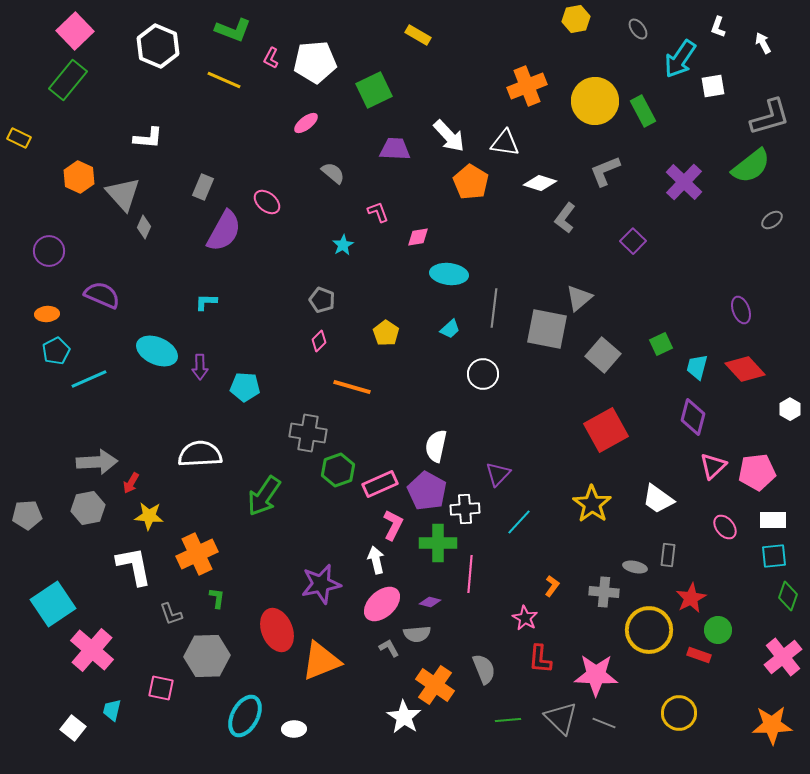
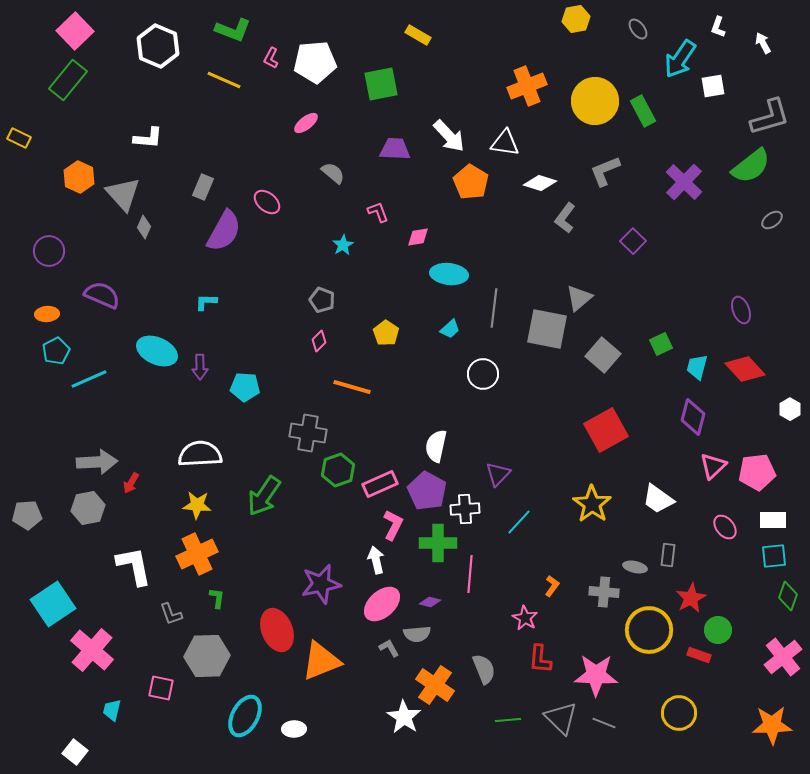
green square at (374, 90): moved 7 px right, 6 px up; rotated 15 degrees clockwise
yellow star at (149, 516): moved 48 px right, 11 px up
white square at (73, 728): moved 2 px right, 24 px down
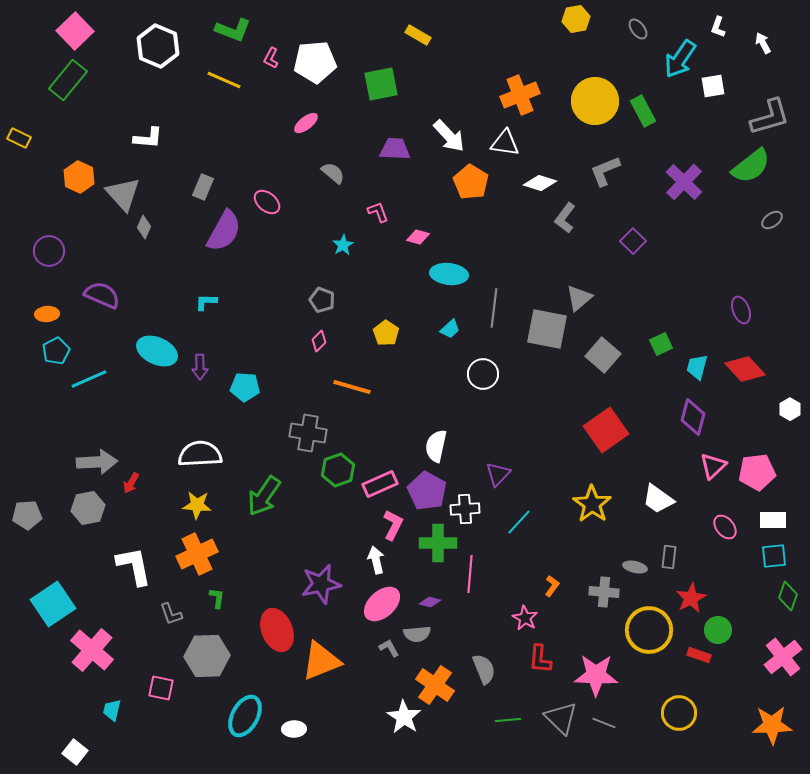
orange cross at (527, 86): moved 7 px left, 9 px down
pink diamond at (418, 237): rotated 25 degrees clockwise
red square at (606, 430): rotated 6 degrees counterclockwise
gray rectangle at (668, 555): moved 1 px right, 2 px down
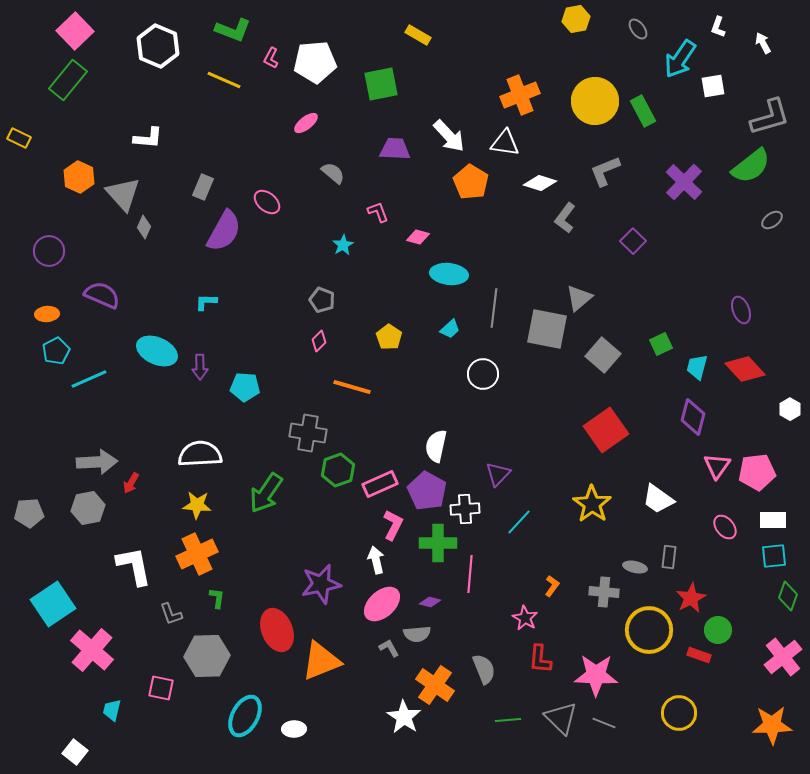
yellow pentagon at (386, 333): moved 3 px right, 4 px down
pink triangle at (713, 466): moved 4 px right; rotated 12 degrees counterclockwise
green arrow at (264, 496): moved 2 px right, 3 px up
gray pentagon at (27, 515): moved 2 px right, 2 px up
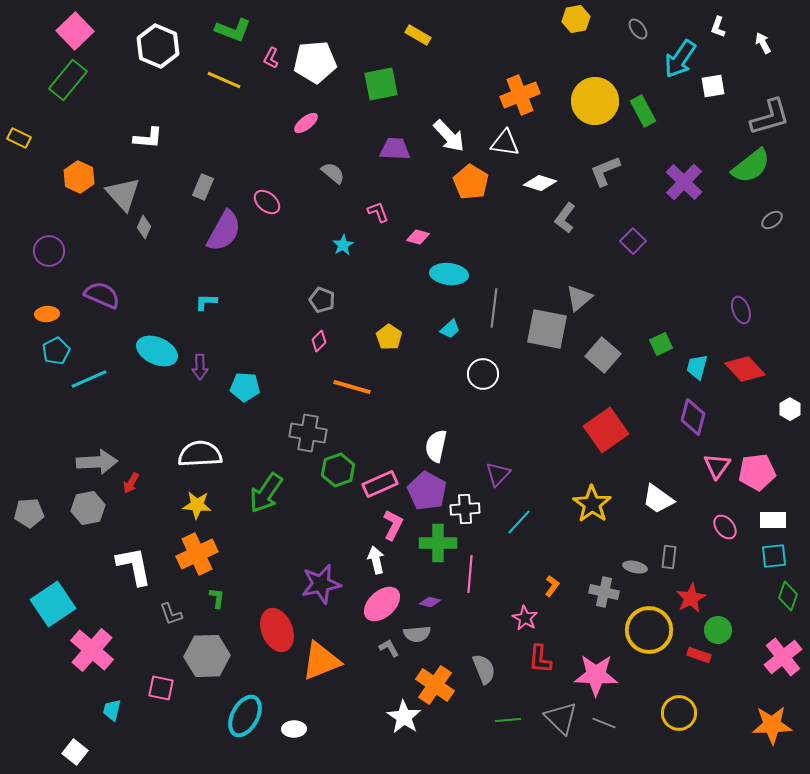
gray cross at (604, 592): rotated 8 degrees clockwise
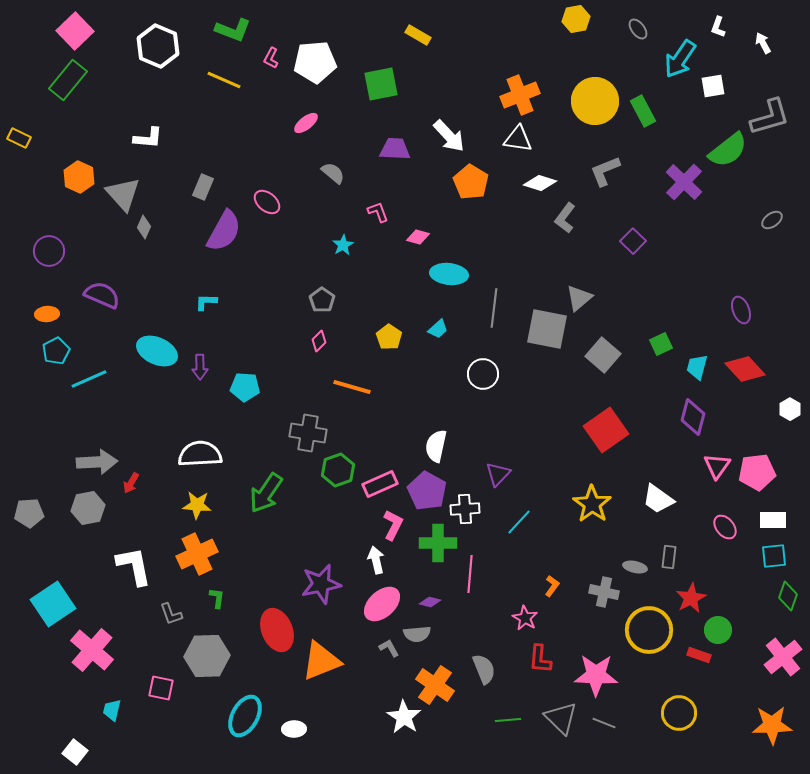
white triangle at (505, 143): moved 13 px right, 4 px up
green semicircle at (751, 166): moved 23 px left, 16 px up
gray pentagon at (322, 300): rotated 15 degrees clockwise
cyan trapezoid at (450, 329): moved 12 px left
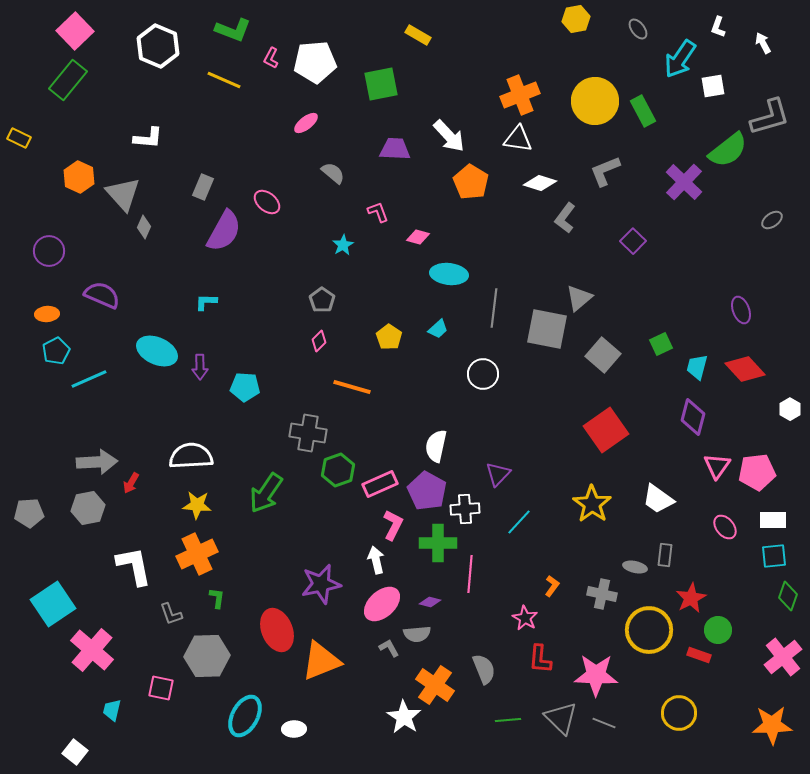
white semicircle at (200, 454): moved 9 px left, 2 px down
gray rectangle at (669, 557): moved 4 px left, 2 px up
gray cross at (604, 592): moved 2 px left, 2 px down
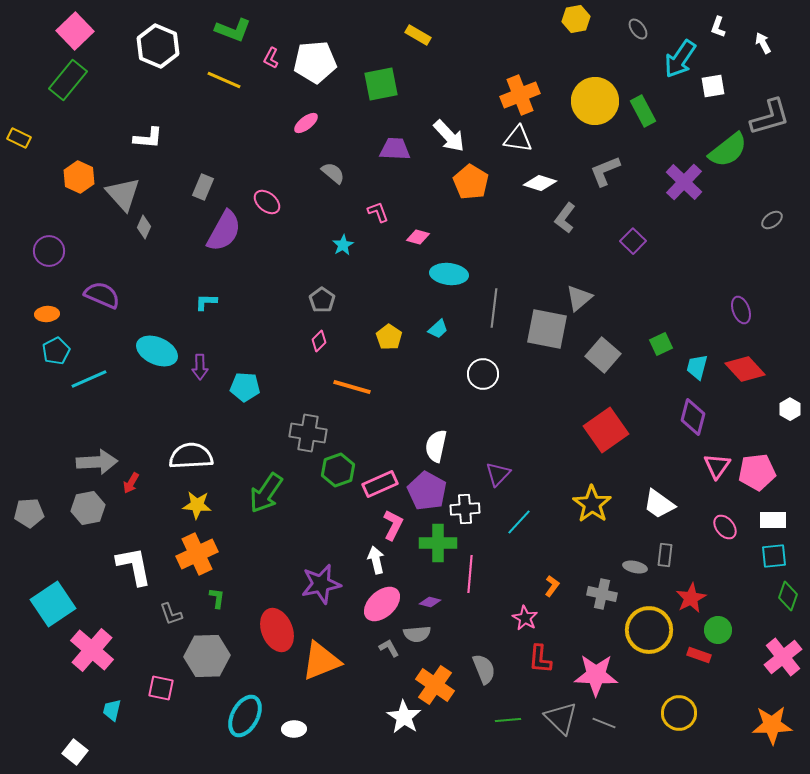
white trapezoid at (658, 499): moved 1 px right, 5 px down
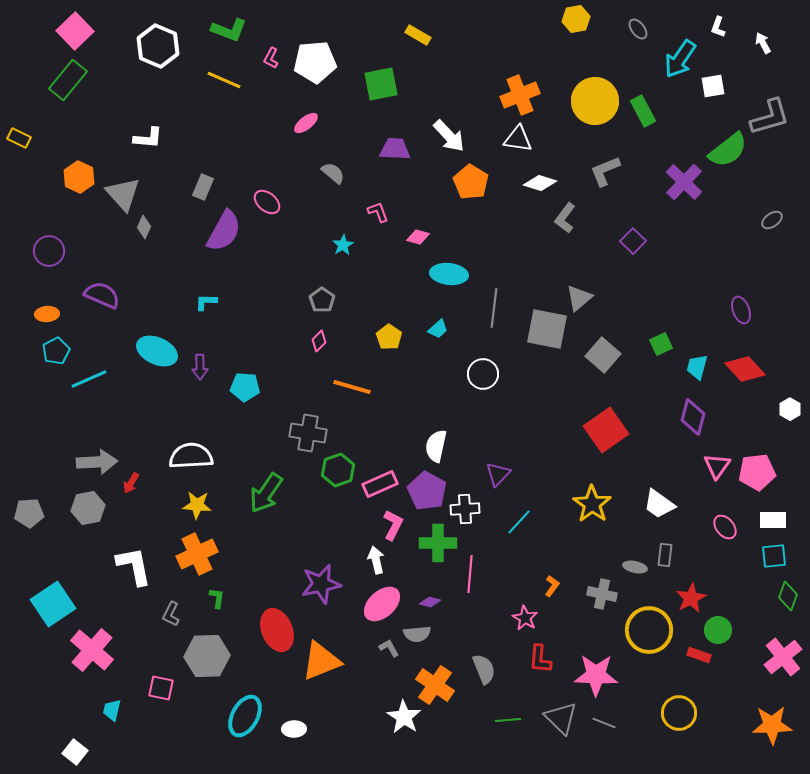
green L-shape at (233, 30): moved 4 px left
gray L-shape at (171, 614): rotated 45 degrees clockwise
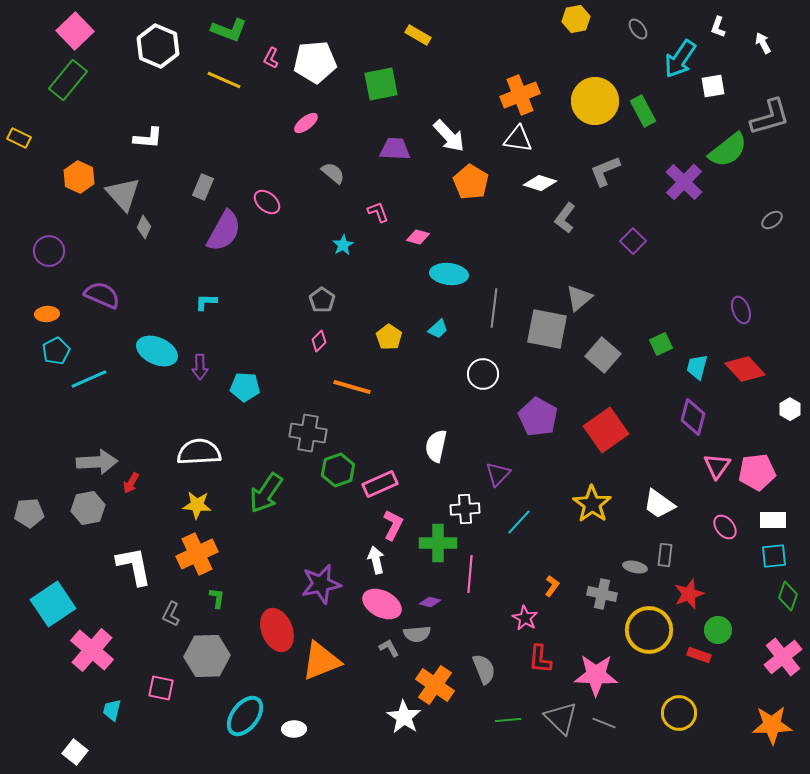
white semicircle at (191, 456): moved 8 px right, 4 px up
purple pentagon at (427, 491): moved 111 px right, 74 px up
red star at (691, 598): moved 2 px left, 4 px up; rotated 8 degrees clockwise
pink ellipse at (382, 604): rotated 69 degrees clockwise
cyan ellipse at (245, 716): rotated 9 degrees clockwise
